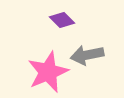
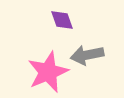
purple diamond: rotated 25 degrees clockwise
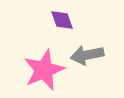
pink star: moved 4 px left, 2 px up
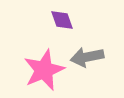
gray arrow: moved 2 px down
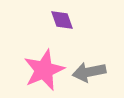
gray arrow: moved 2 px right, 15 px down
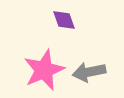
purple diamond: moved 2 px right
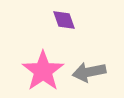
pink star: moved 1 px left, 1 px down; rotated 12 degrees counterclockwise
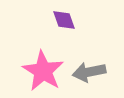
pink star: rotated 6 degrees counterclockwise
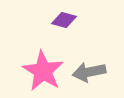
purple diamond: rotated 55 degrees counterclockwise
